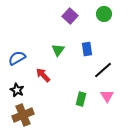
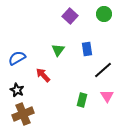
green rectangle: moved 1 px right, 1 px down
brown cross: moved 1 px up
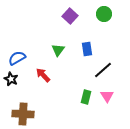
black star: moved 6 px left, 11 px up
green rectangle: moved 4 px right, 3 px up
brown cross: rotated 25 degrees clockwise
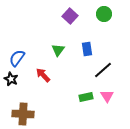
blue semicircle: rotated 24 degrees counterclockwise
green rectangle: rotated 64 degrees clockwise
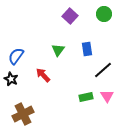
blue semicircle: moved 1 px left, 2 px up
brown cross: rotated 30 degrees counterclockwise
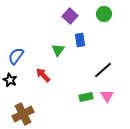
blue rectangle: moved 7 px left, 9 px up
black star: moved 1 px left, 1 px down
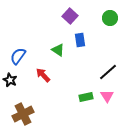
green circle: moved 6 px right, 4 px down
green triangle: rotated 32 degrees counterclockwise
blue semicircle: moved 2 px right
black line: moved 5 px right, 2 px down
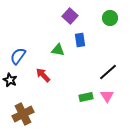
green triangle: rotated 24 degrees counterclockwise
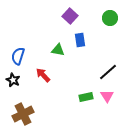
blue semicircle: rotated 18 degrees counterclockwise
black star: moved 3 px right
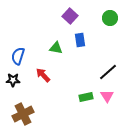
green triangle: moved 2 px left, 2 px up
black star: rotated 24 degrees counterclockwise
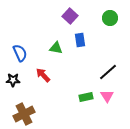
blue semicircle: moved 2 px right, 3 px up; rotated 138 degrees clockwise
brown cross: moved 1 px right
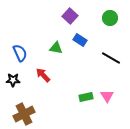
blue rectangle: rotated 48 degrees counterclockwise
black line: moved 3 px right, 14 px up; rotated 72 degrees clockwise
